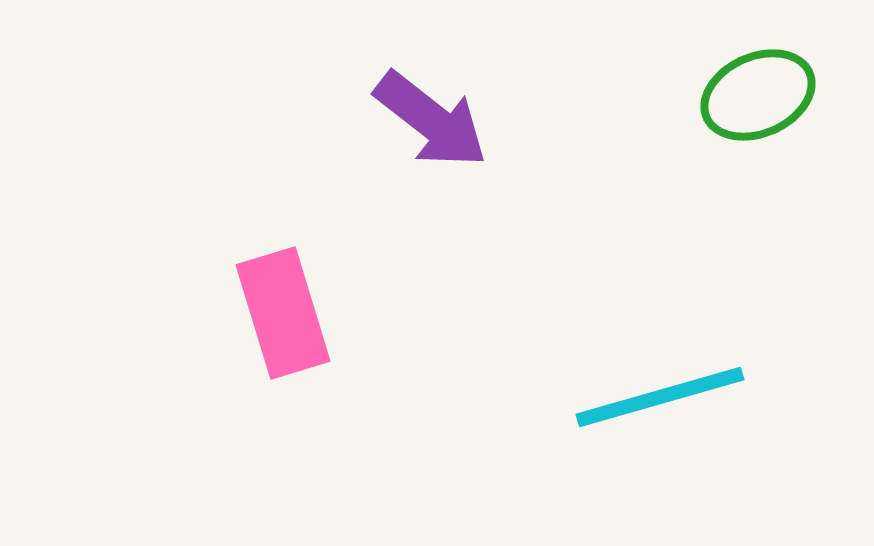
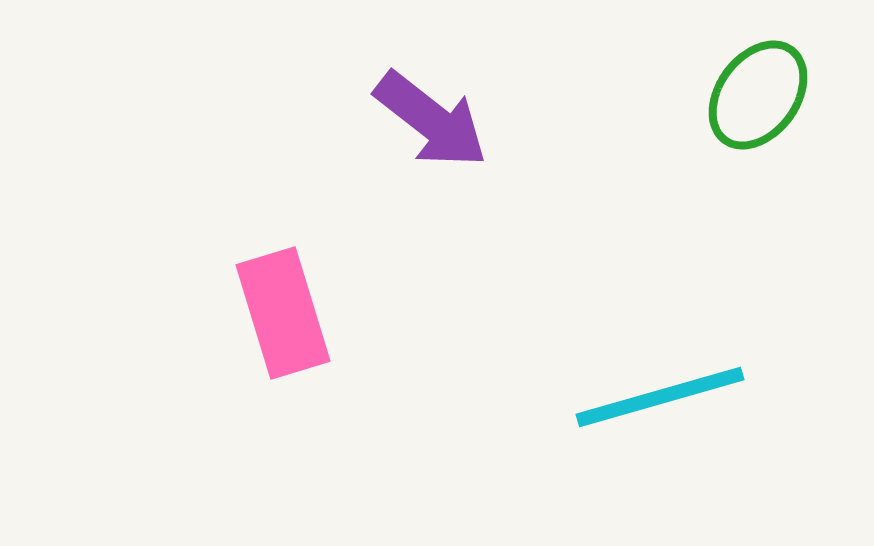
green ellipse: rotated 30 degrees counterclockwise
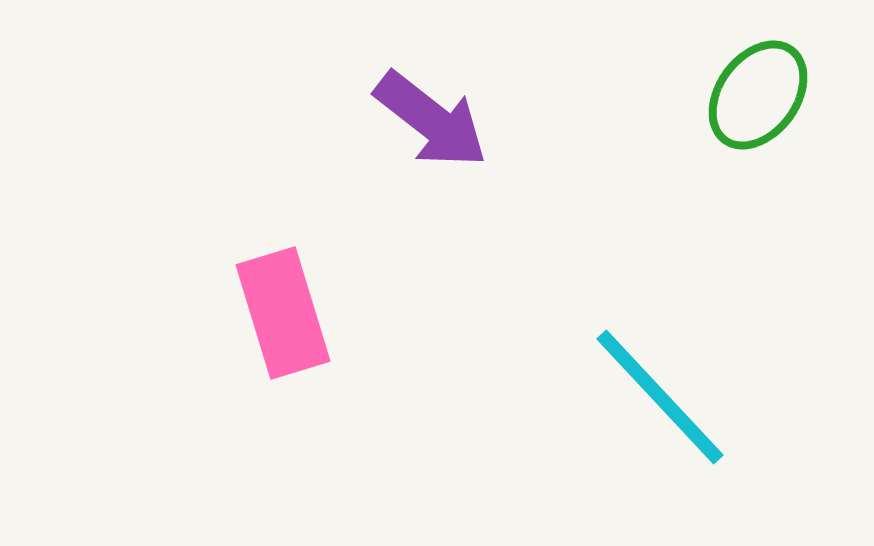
cyan line: rotated 63 degrees clockwise
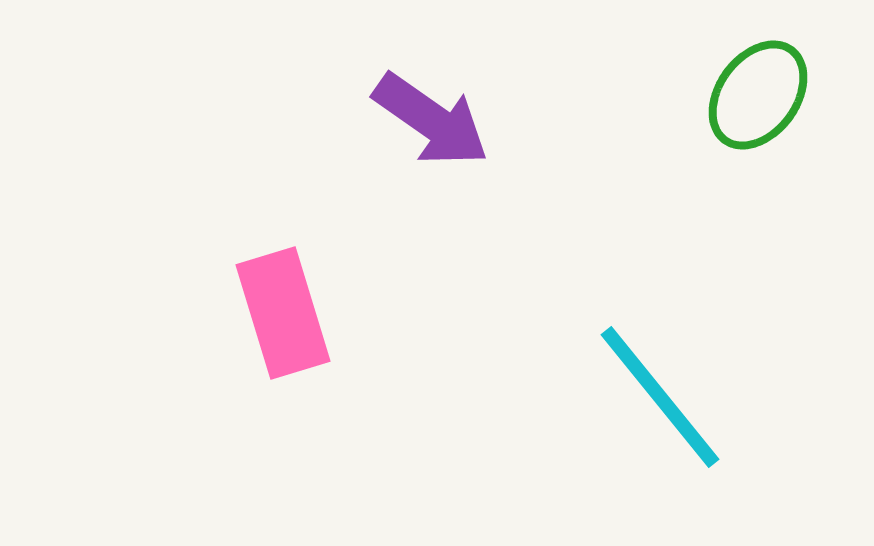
purple arrow: rotated 3 degrees counterclockwise
cyan line: rotated 4 degrees clockwise
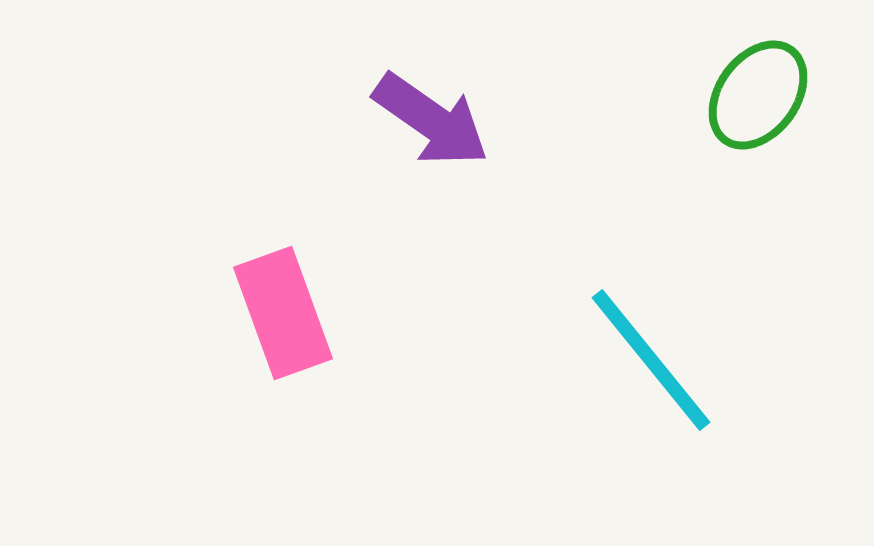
pink rectangle: rotated 3 degrees counterclockwise
cyan line: moved 9 px left, 37 px up
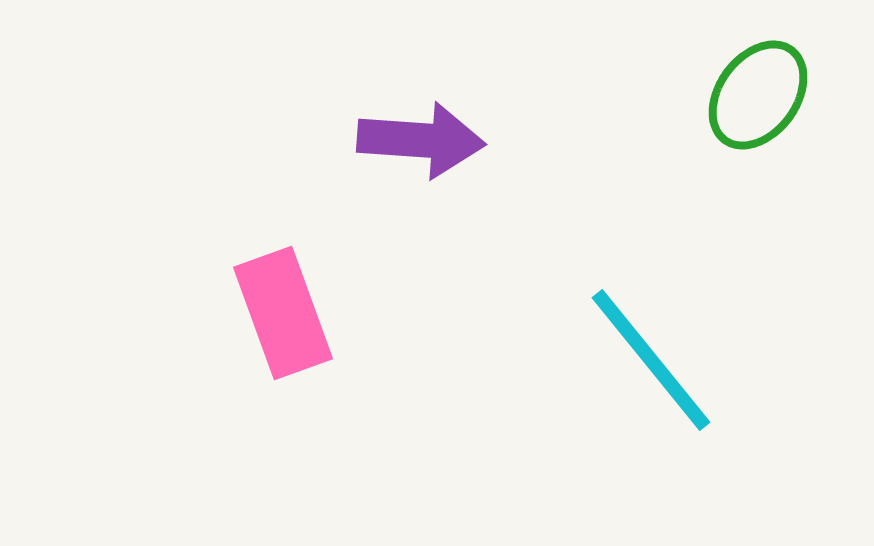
purple arrow: moved 10 px left, 20 px down; rotated 31 degrees counterclockwise
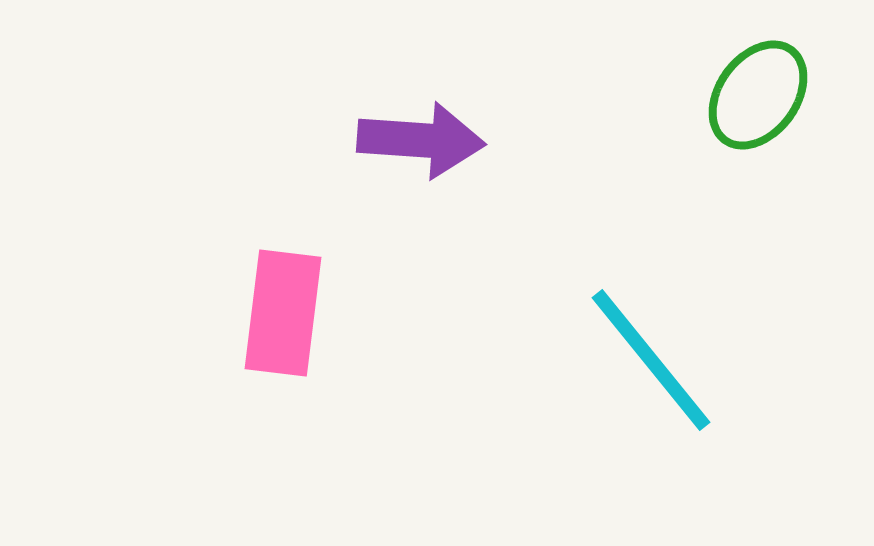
pink rectangle: rotated 27 degrees clockwise
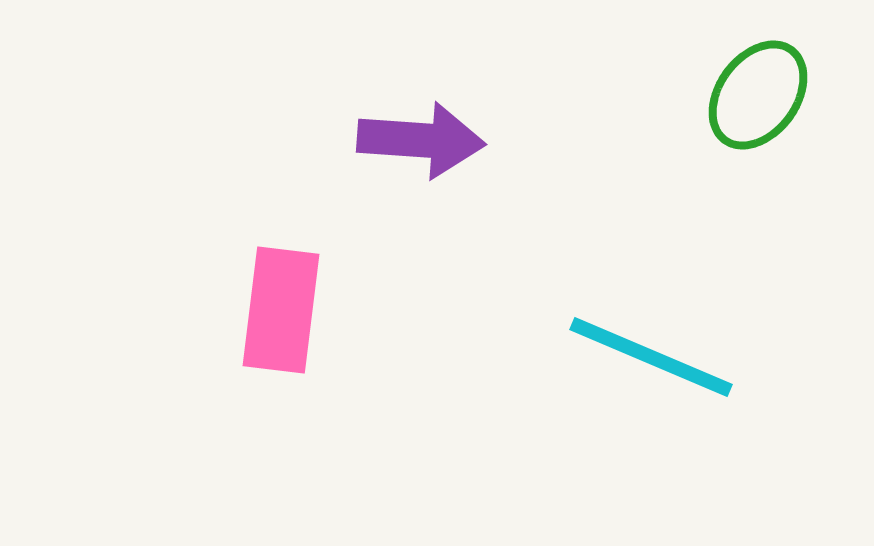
pink rectangle: moved 2 px left, 3 px up
cyan line: moved 3 px up; rotated 28 degrees counterclockwise
